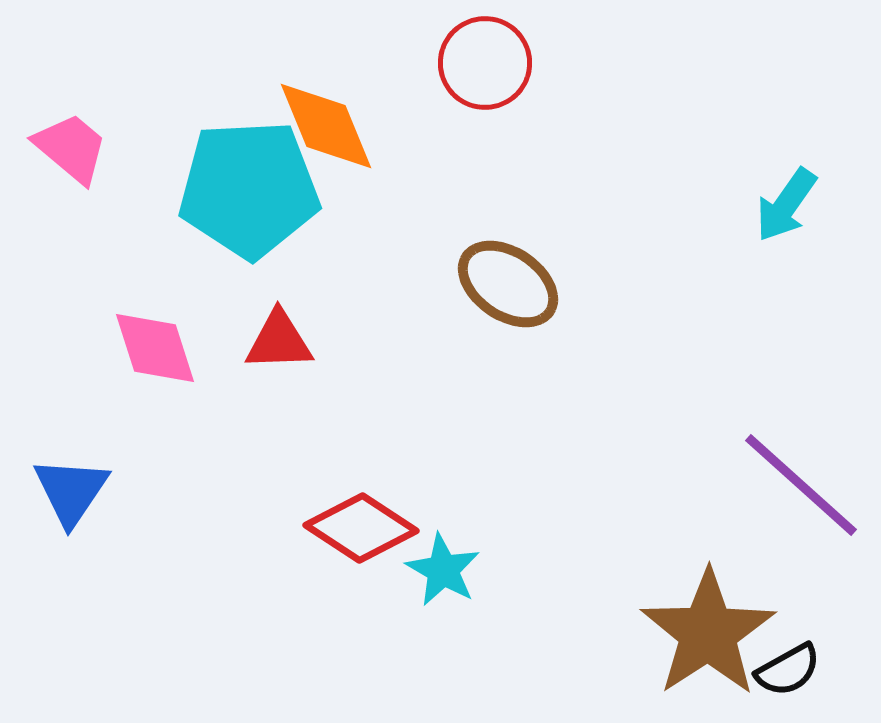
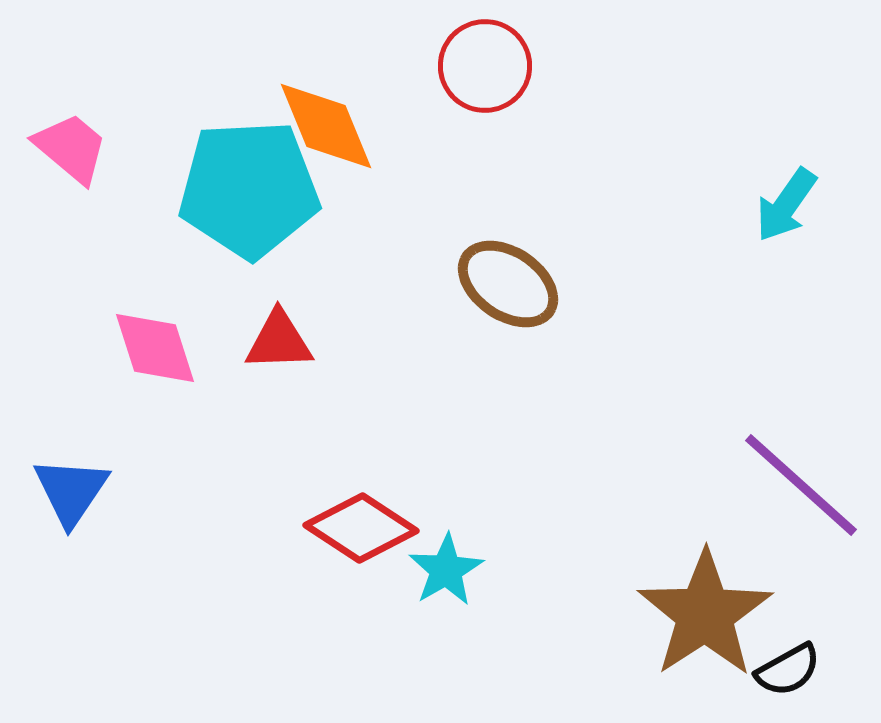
red circle: moved 3 px down
cyan star: moved 3 px right; rotated 12 degrees clockwise
brown star: moved 3 px left, 19 px up
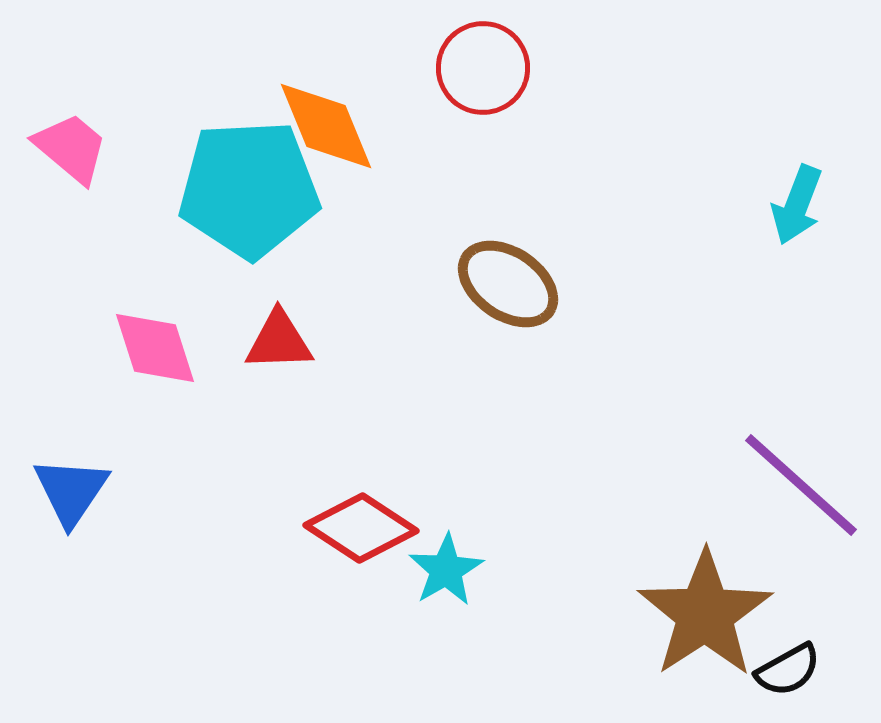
red circle: moved 2 px left, 2 px down
cyan arrow: moved 11 px right; rotated 14 degrees counterclockwise
